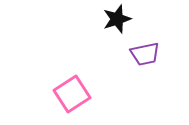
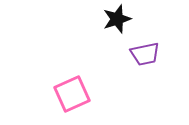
pink square: rotated 9 degrees clockwise
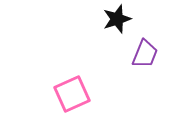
purple trapezoid: rotated 56 degrees counterclockwise
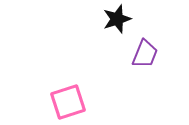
pink square: moved 4 px left, 8 px down; rotated 6 degrees clockwise
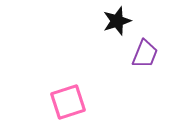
black star: moved 2 px down
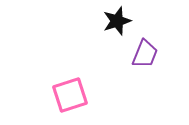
pink square: moved 2 px right, 7 px up
